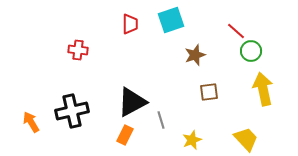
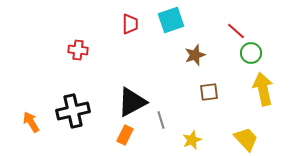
green circle: moved 2 px down
black cross: moved 1 px right
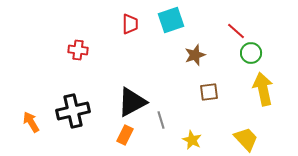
yellow star: rotated 24 degrees counterclockwise
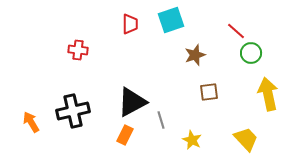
yellow arrow: moved 5 px right, 5 px down
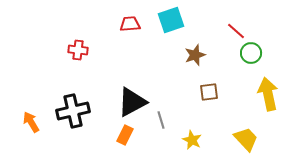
red trapezoid: rotated 95 degrees counterclockwise
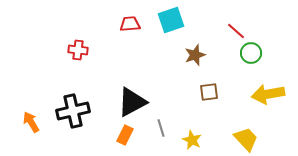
yellow arrow: rotated 88 degrees counterclockwise
gray line: moved 8 px down
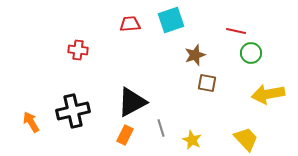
red line: rotated 30 degrees counterclockwise
brown square: moved 2 px left, 9 px up; rotated 18 degrees clockwise
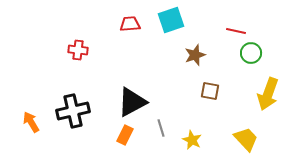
brown square: moved 3 px right, 8 px down
yellow arrow: rotated 60 degrees counterclockwise
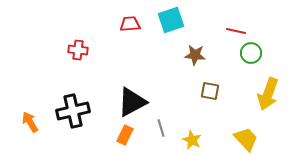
brown star: rotated 25 degrees clockwise
orange arrow: moved 1 px left
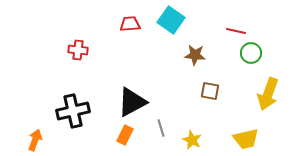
cyan square: rotated 36 degrees counterclockwise
orange arrow: moved 5 px right, 18 px down; rotated 50 degrees clockwise
yellow trapezoid: rotated 120 degrees clockwise
